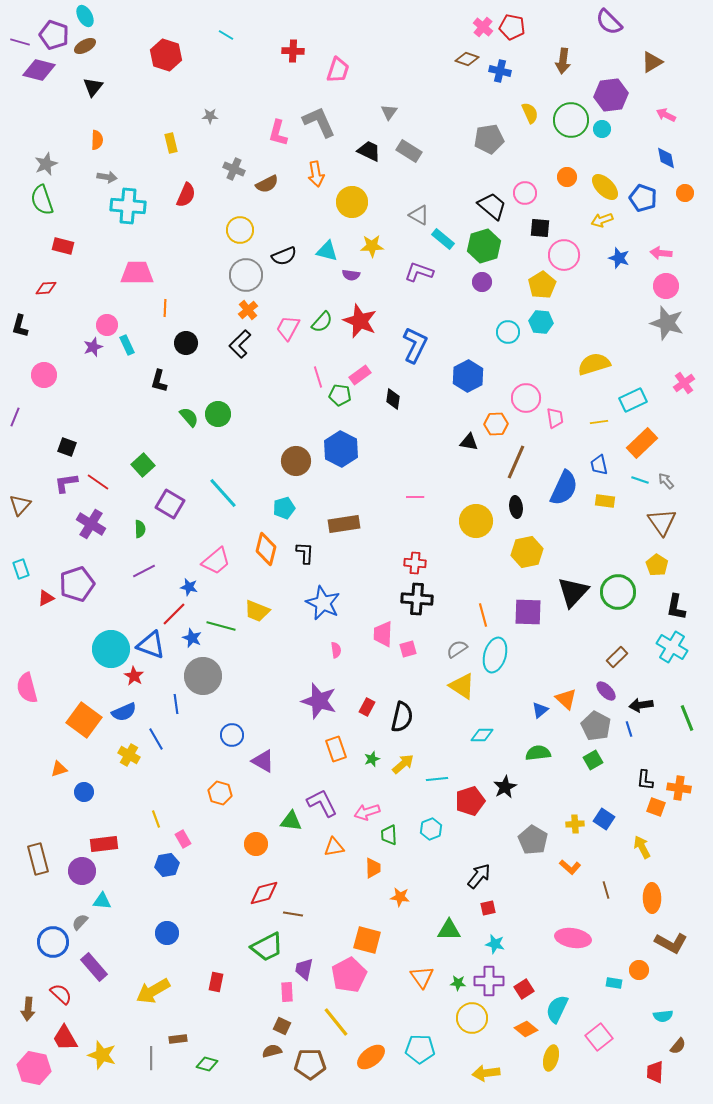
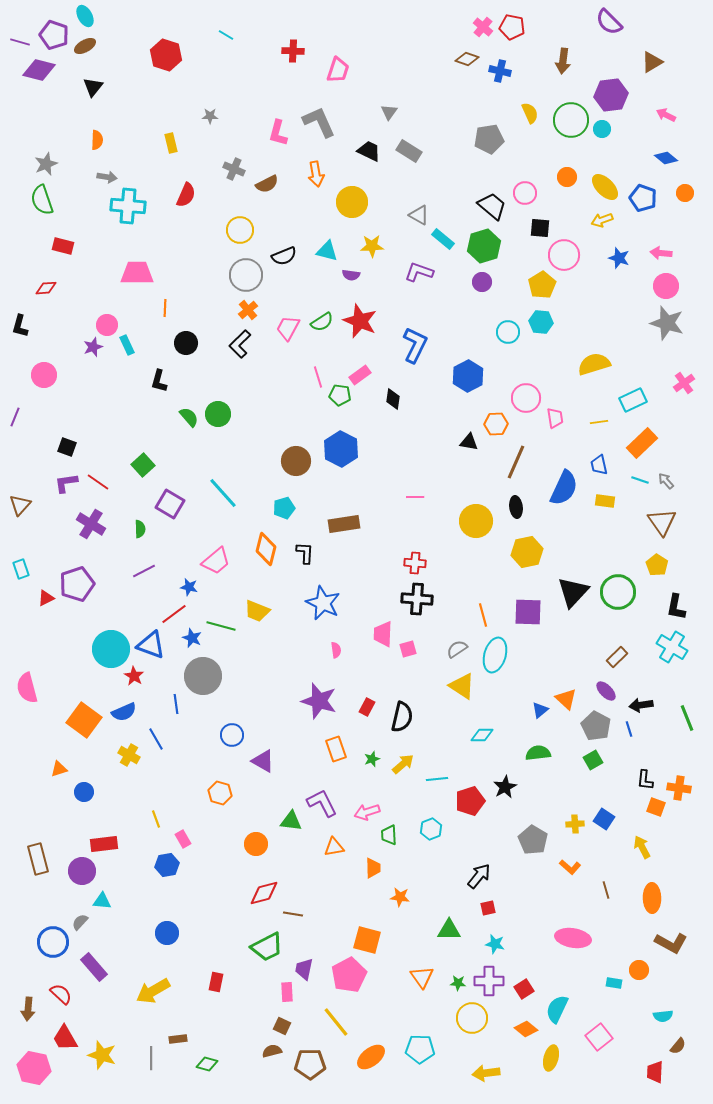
blue diamond at (666, 158): rotated 40 degrees counterclockwise
green semicircle at (322, 322): rotated 15 degrees clockwise
red line at (174, 614): rotated 8 degrees clockwise
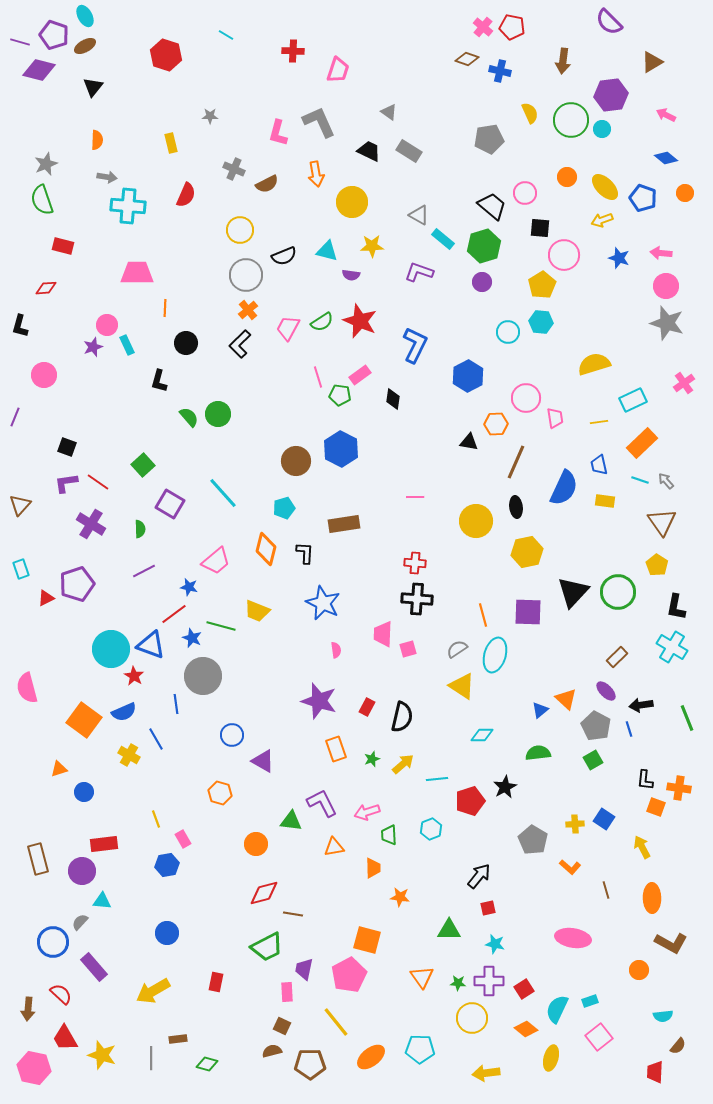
gray triangle at (389, 112): rotated 30 degrees counterclockwise
cyan rectangle at (614, 983): moved 24 px left, 18 px down; rotated 28 degrees counterclockwise
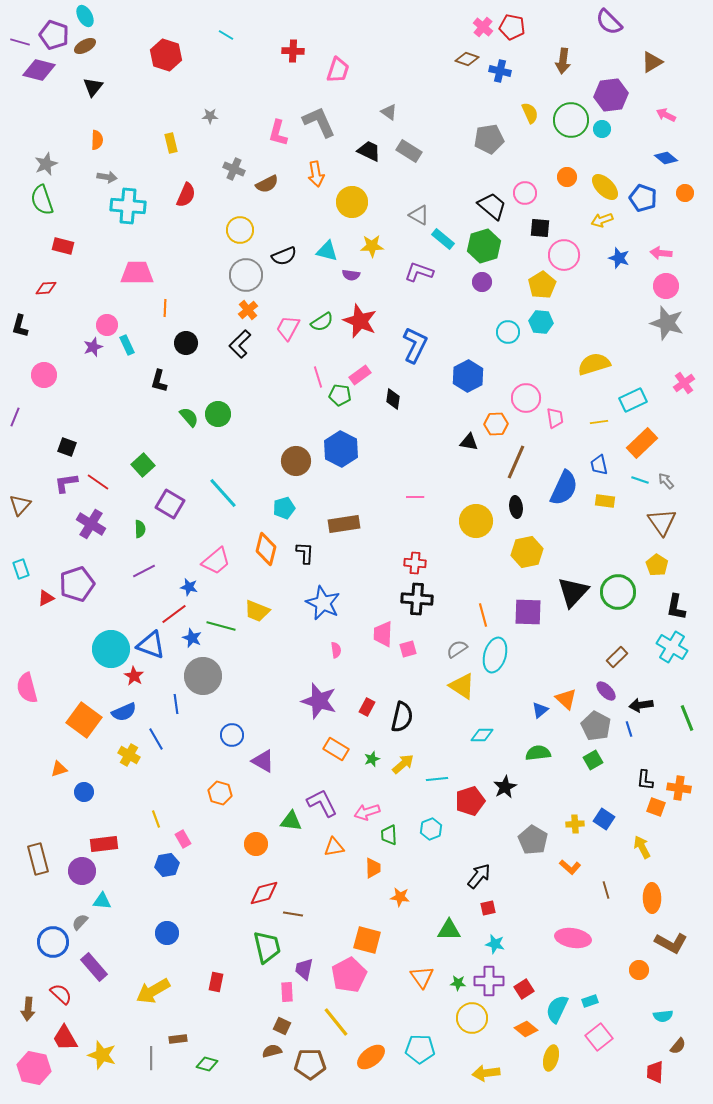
orange rectangle at (336, 749): rotated 40 degrees counterclockwise
green trapezoid at (267, 947): rotated 76 degrees counterclockwise
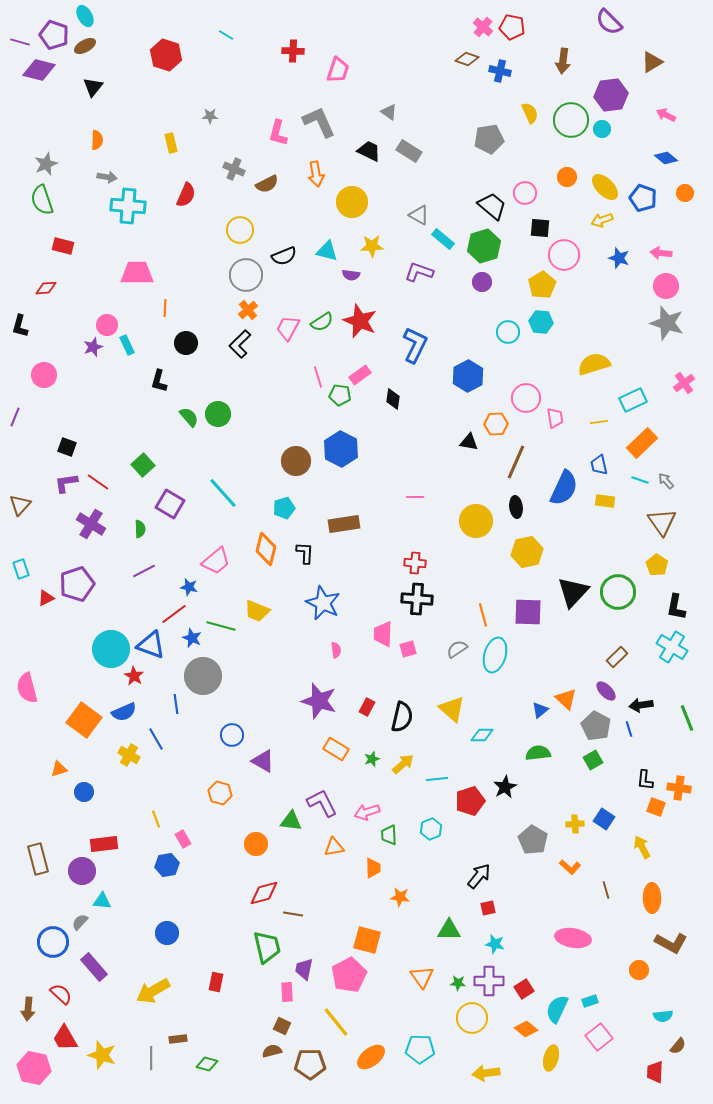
yellow triangle at (462, 686): moved 10 px left, 23 px down; rotated 8 degrees clockwise
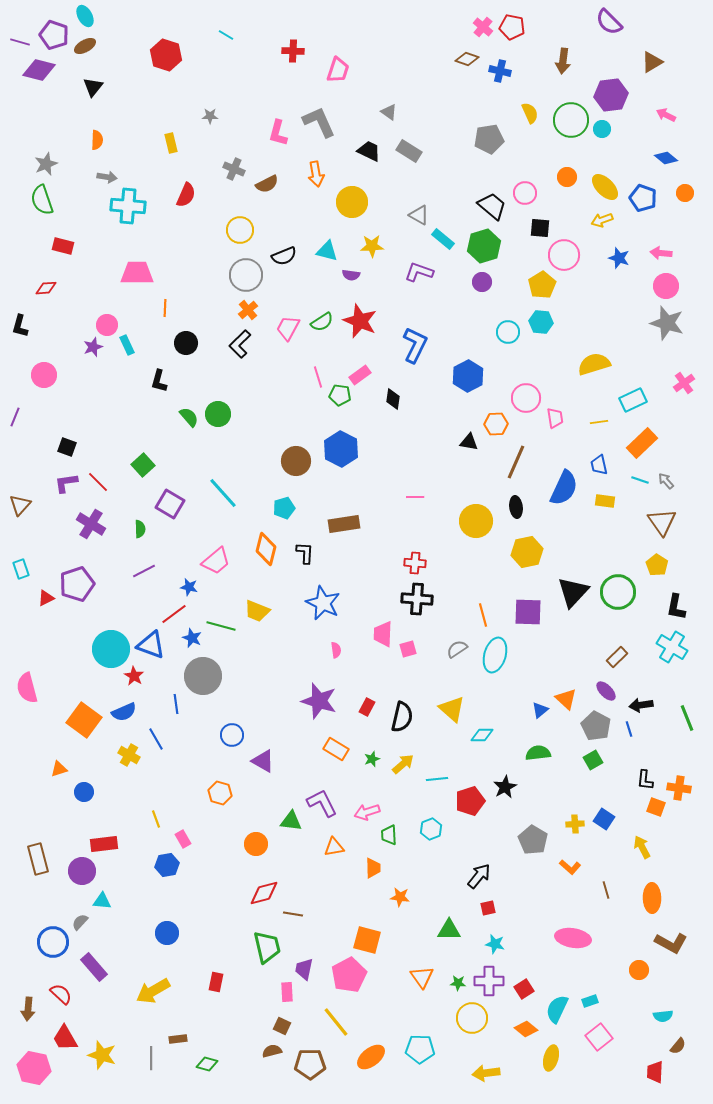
red line at (98, 482): rotated 10 degrees clockwise
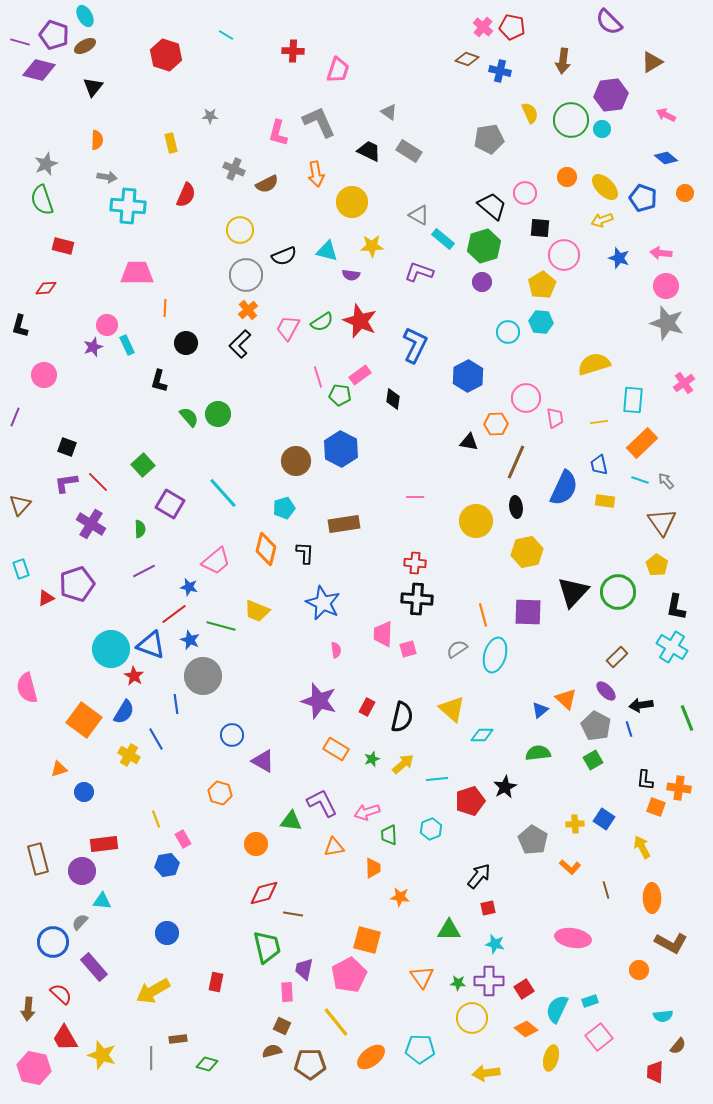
cyan rectangle at (633, 400): rotated 60 degrees counterclockwise
blue star at (192, 638): moved 2 px left, 2 px down
blue semicircle at (124, 712): rotated 35 degrees counterclockwise
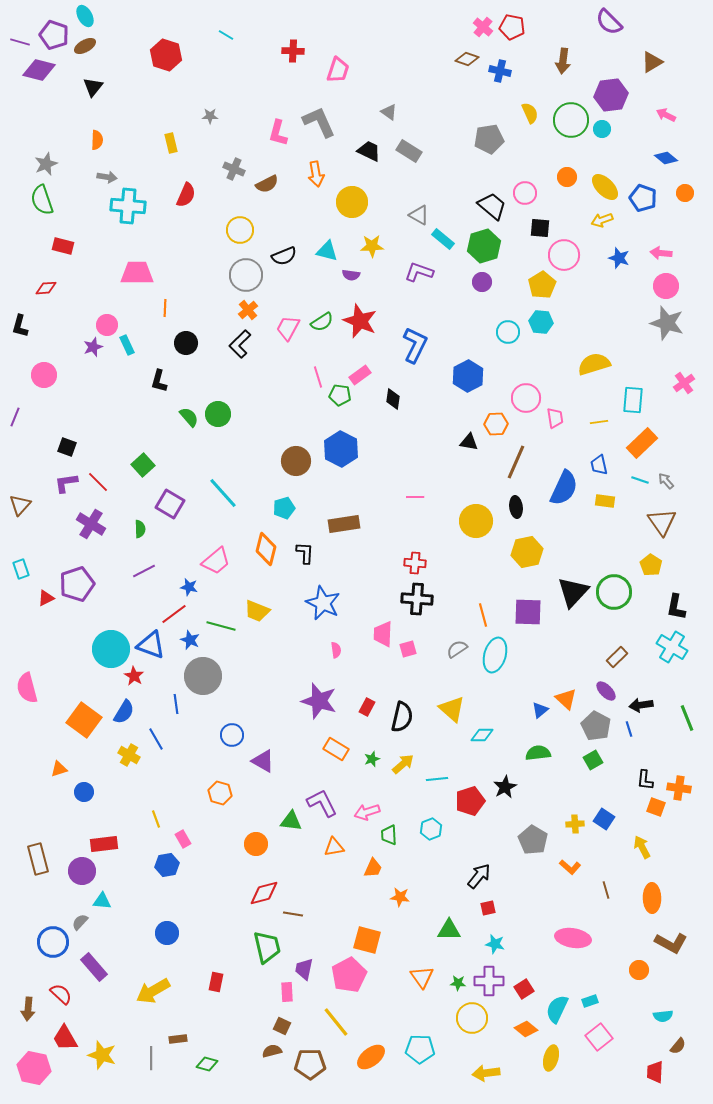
yellow pentagon at (657, 565): moved 6 px left
green circle at (618, 592): moved 4 px left
orange trapezoid at (373, 868): rotated 25 degrees clockwise
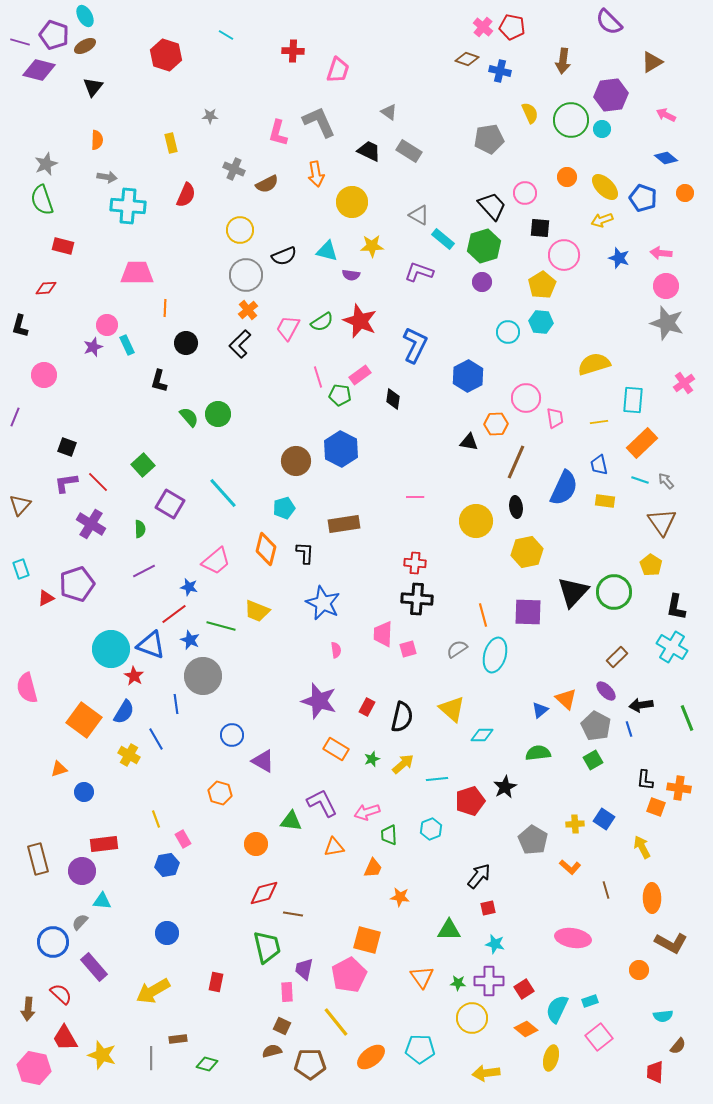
black trapezoid at (492, 206): rotated 8 degrees clockwise
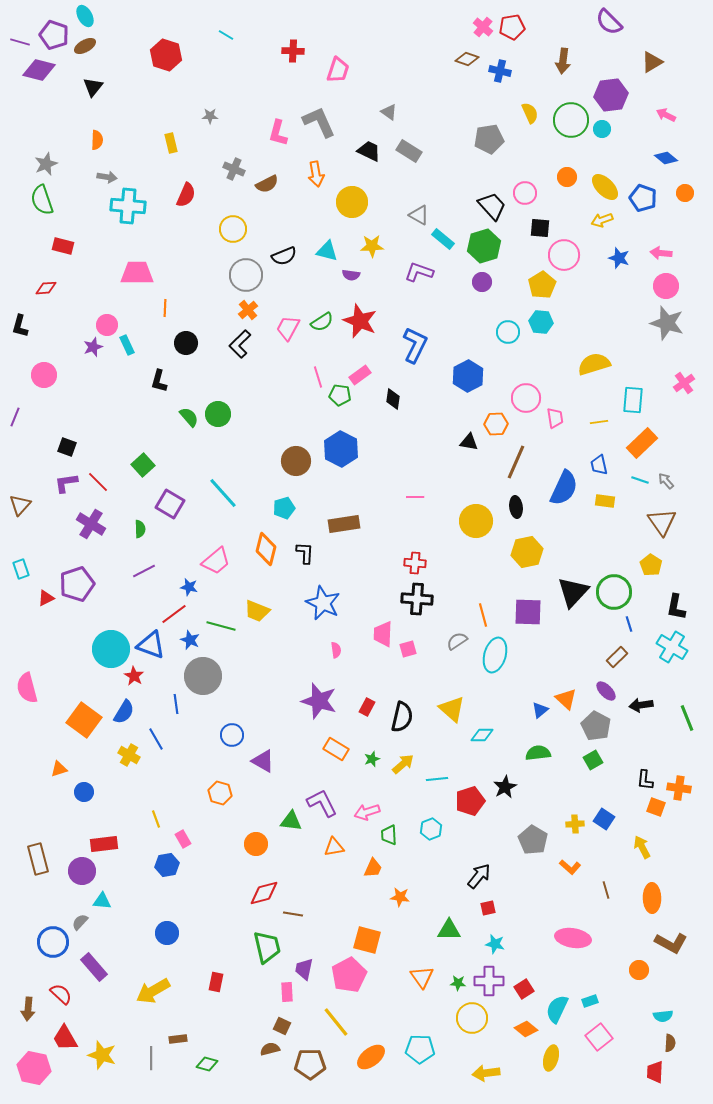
red pentagon at (512, 27): rotated 20 degrees counterclockwise
yellow circle at (240, 230): moved 7 px left, 1 px up
gray semicircle at (457, 649): moved 8 px up
blue line at (629, 729): moved 105 px up
brown semicircle at (678, 1046): moved 8 px left, 3 px up; rotated 36 degrees counterclockwise
brown semicircle at (272, 1051): moved 2 px left, 2 px up
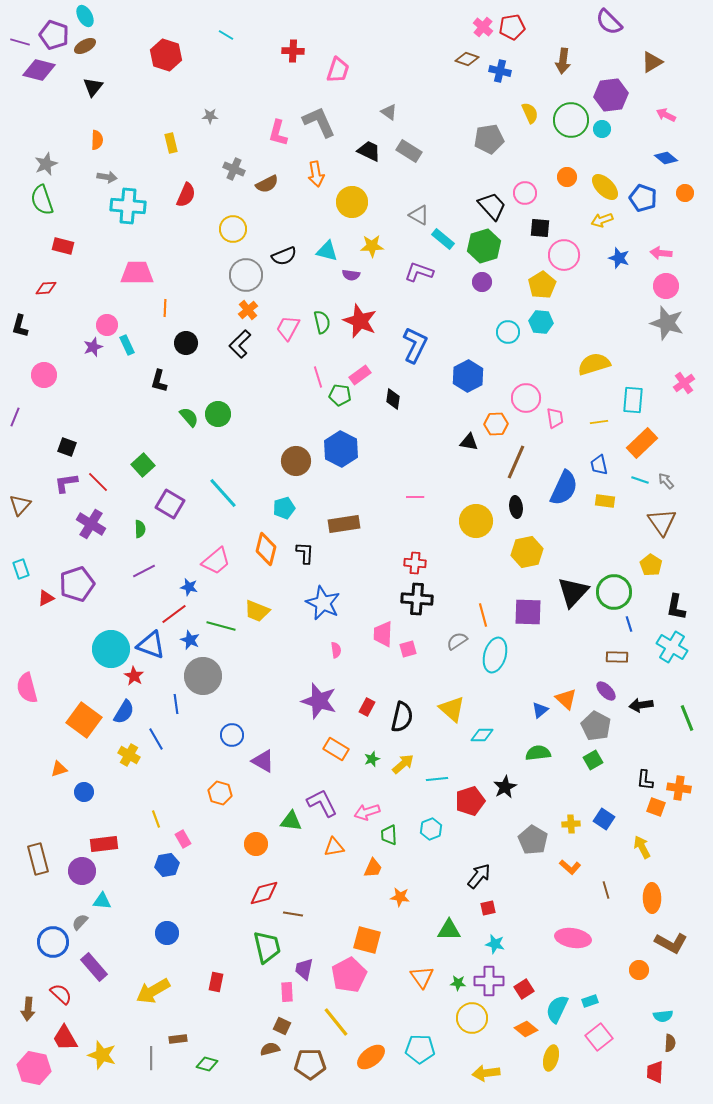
green semicircle at (322, 322): rotated 70 degrees counterclockwise
brown rectangle at (617, 657): rotated 45 degrees clockwise
yellow cross at (575, 824): moved 4 px left
